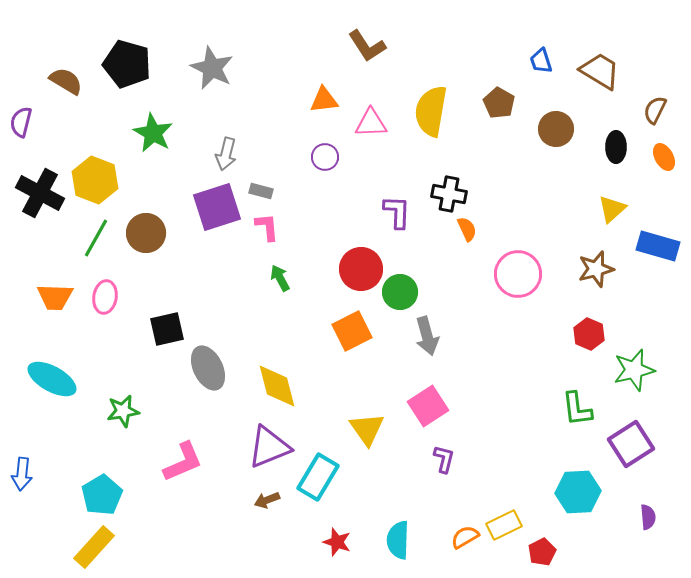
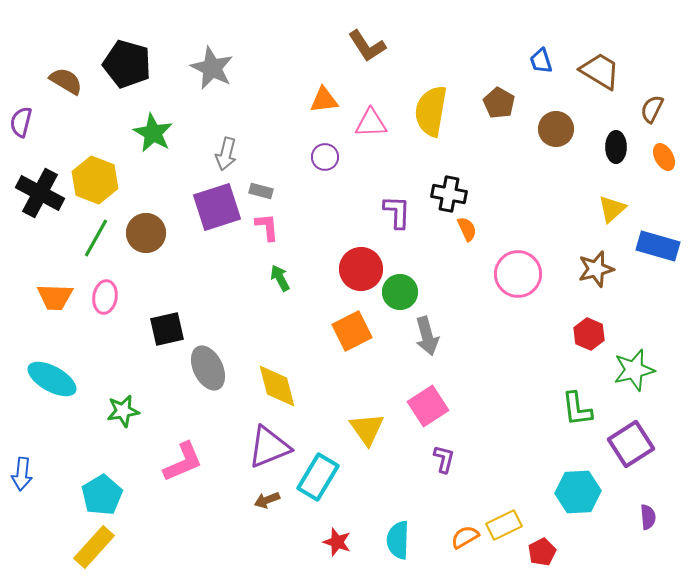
brown semicircle at (655, 110): moved 3 px left, 1 px up
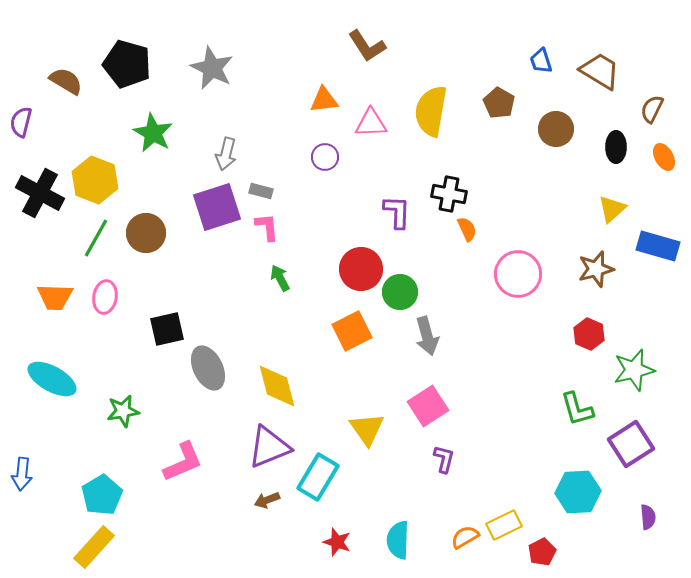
green L-shape at (577, 409): rotated 9 degrees counterclockwise
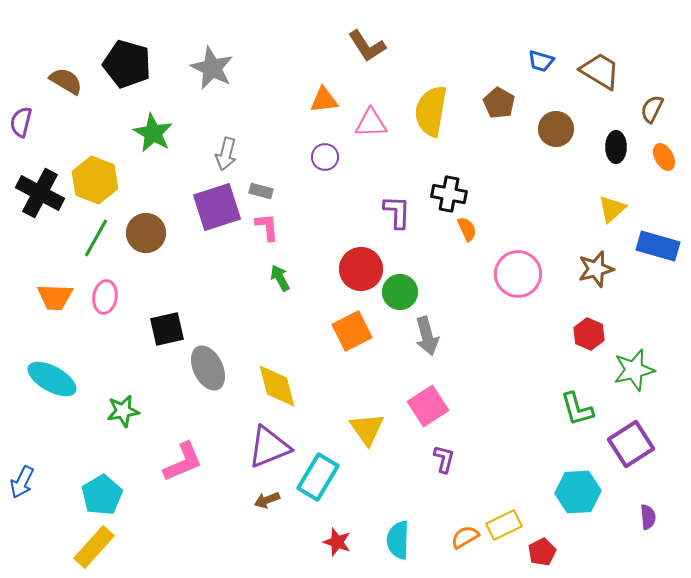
blue trapezoid at (541, 61): rotated 56 degrees counterclockwise
blue arrow at (22, 474): moved 8 px down; rotated 20 degrees clockwise
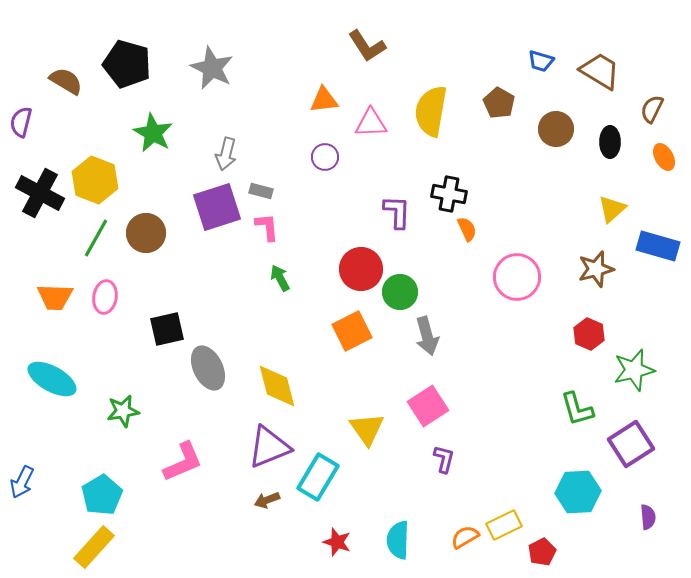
black ellipse at (616, 147): moved 6 px left, 5 px up
pink circle at (518, 274): moved 1 px left, 3 px down
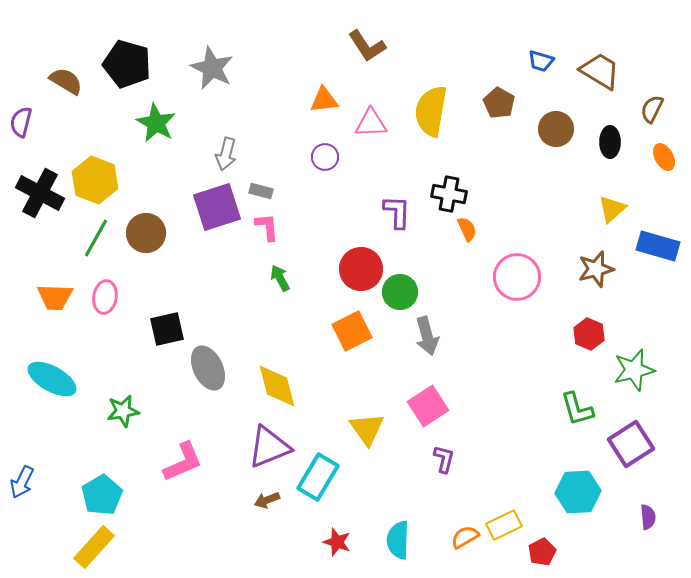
green star at (153, 133): moved 3 px right, 10 px up
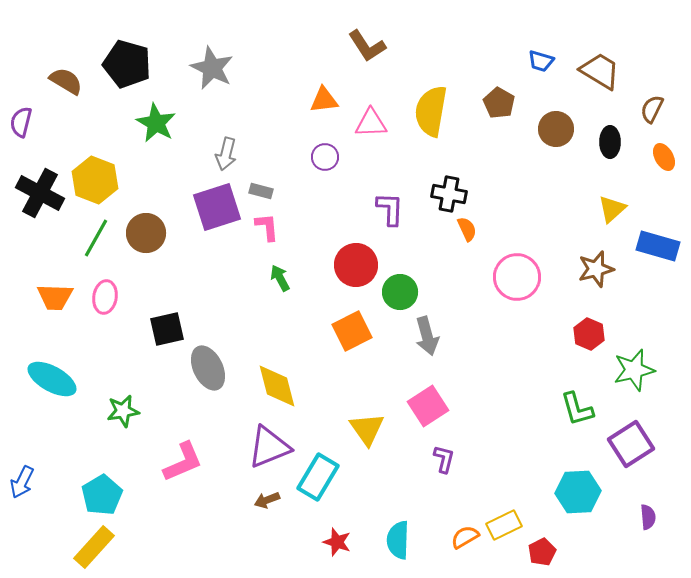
purple L-shape at (397, 212): moved 7 px left, 3 px up
red circle at (361, 269): moved 5 px left, 4 px up
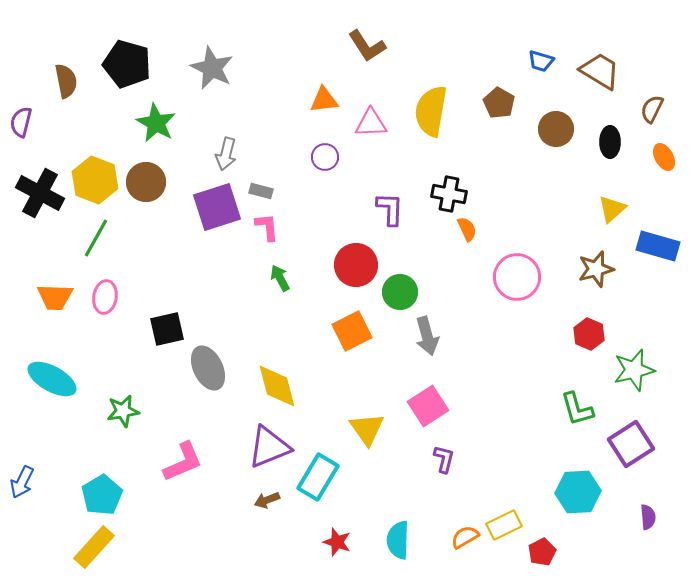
brown semicircle at (66, 81): rotated 48 degrees clockwise
brown circle at (146, 233): moved 51 px up
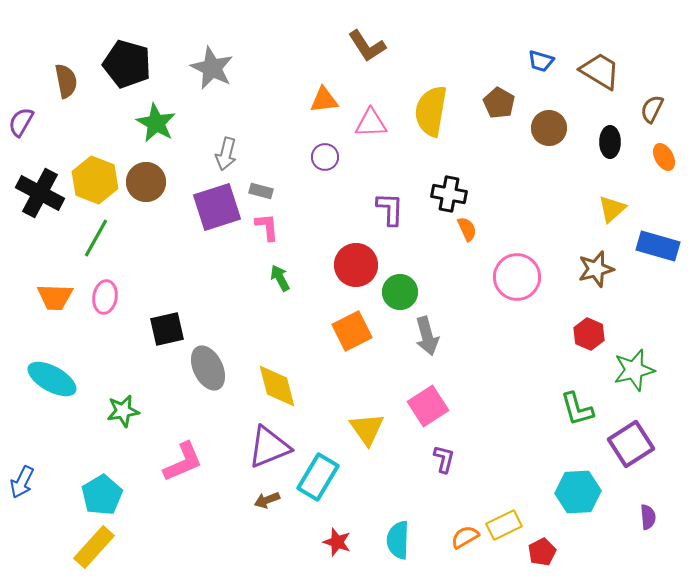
purple semicircle at (21, 122): rotated 16 degrees clockwise
brown circle at (556, 129): moved 7 px left, 1 px up
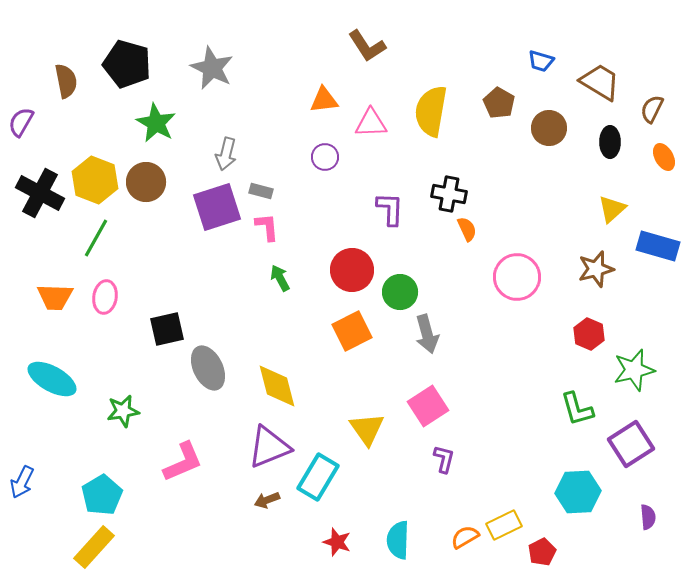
brown trapezoid at (600, 71): moved 11 px down
red circle at (356, 265): moved 4 px left, 5 px down
gray arrow at (427, 336): moved 2 px up
